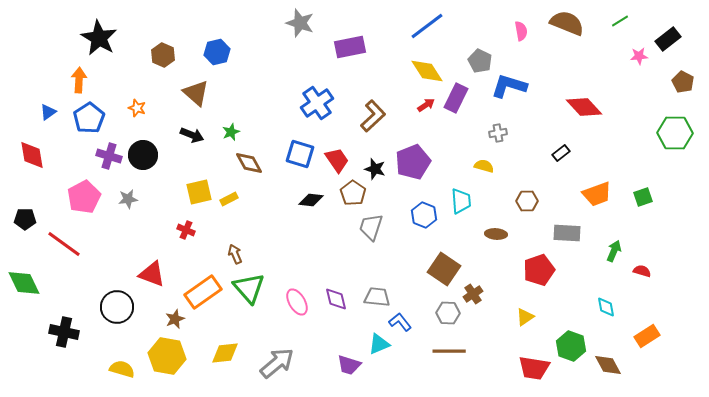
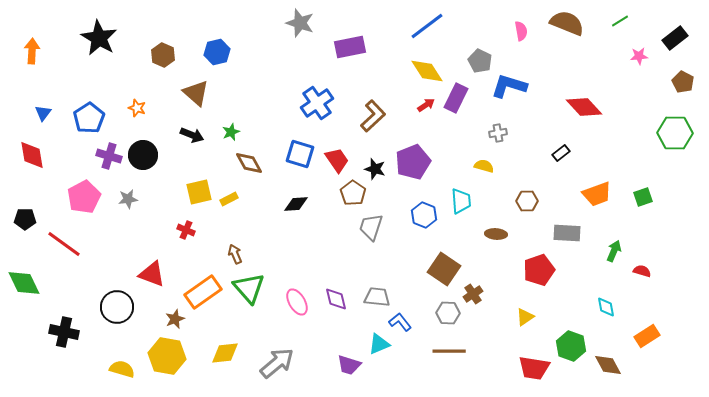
black rectangle at (668, 39): moved 7 px right, 1 px up
orange arrow at (79, 80): moved 47 px left, 29 px up
blue triangle at (48, 112): moved 5 px left, 1 px down; rotated 18 degrees counterclockwise
black diamond at (311, 200): moved 15 px left, 4 px down; rotated 10 degrees counterclockwise
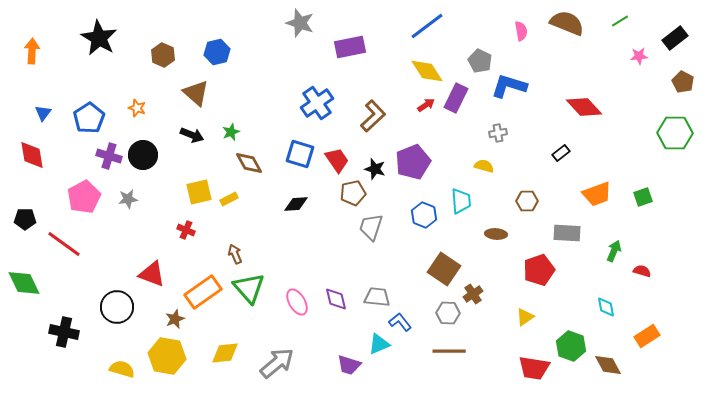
brown pentagon at (353, 193): rotated 25 degrees clockwise
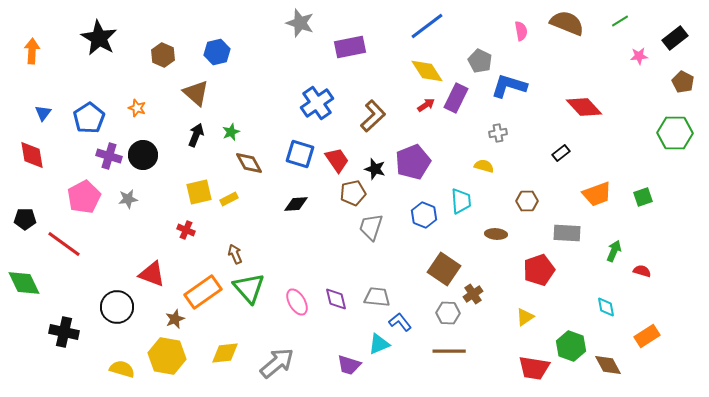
black arrow at (192, 135): moved 4 px right; rotated 90 degrees counterclockwise
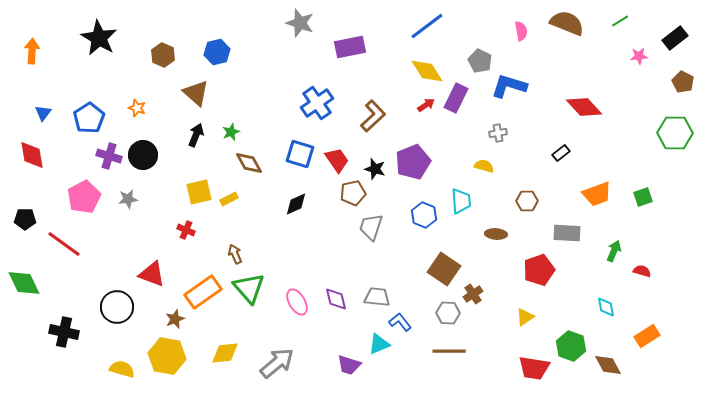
black diamond at (296, 204): rotated 20 degrees counterclockwise
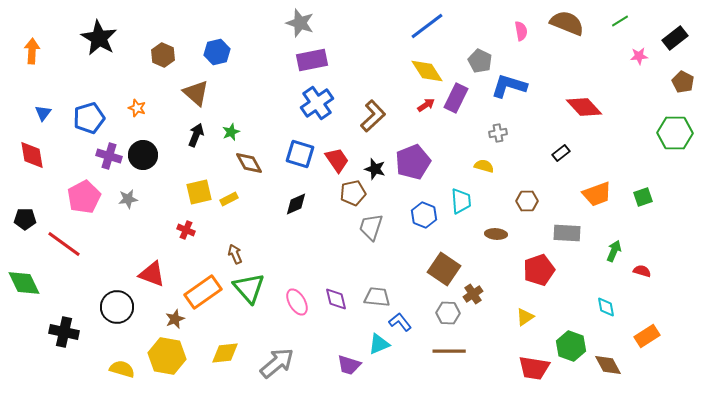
purple rectangle at (350, 47): moved 38 px left, 13 px down
blue pentagon at (89, 118): rotated 16 degrees clockwise
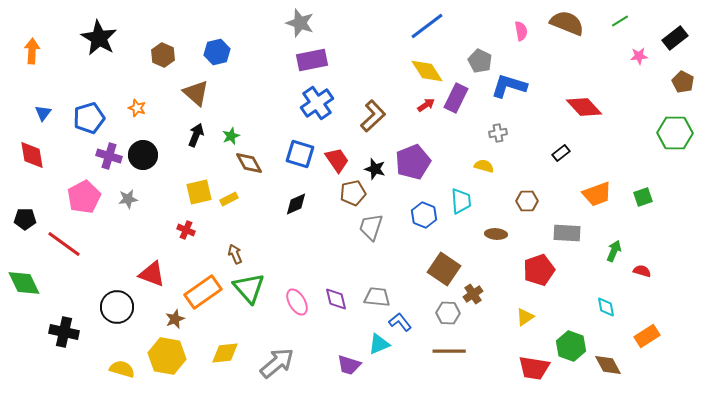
green star at (231, 132): moved 4 px down
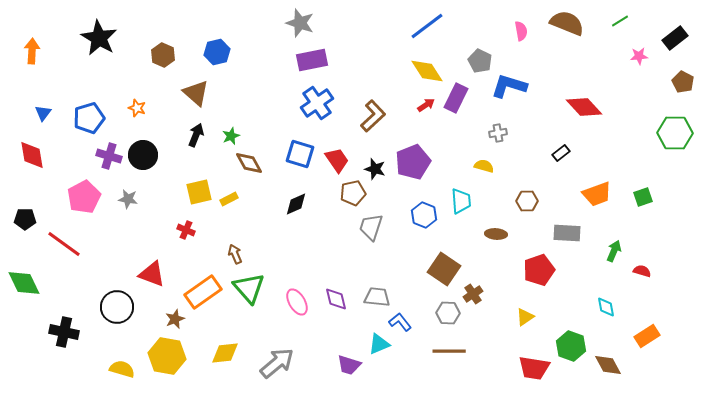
gray star at (128, 199): rotated 18 degrees clockwise
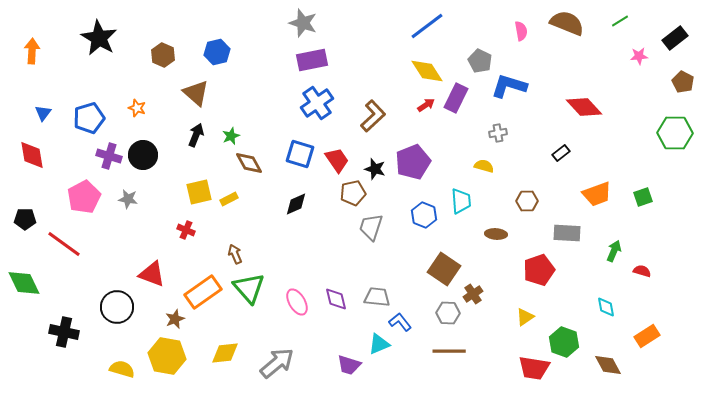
gray star at (300, 23): moved 3 px right
green hexagon at (571, 346): moved 7 px left, 4 px up
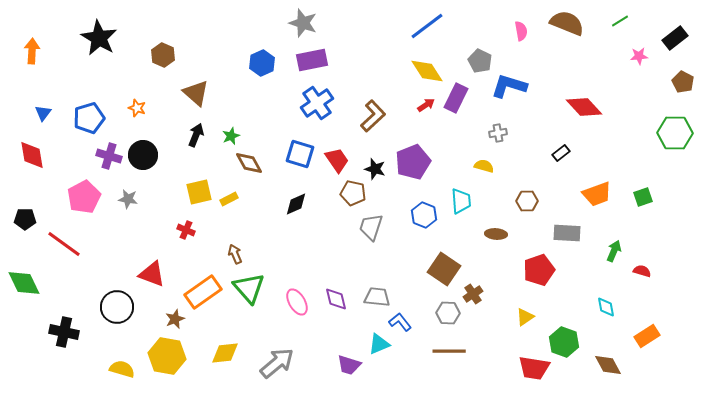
blue hexagon at (217, 52): moved 45 px right, 11 px down; rotated 10 degrees counterclockwise
brown pentagon at (353, 193): rotated 25 degrees clockwise
